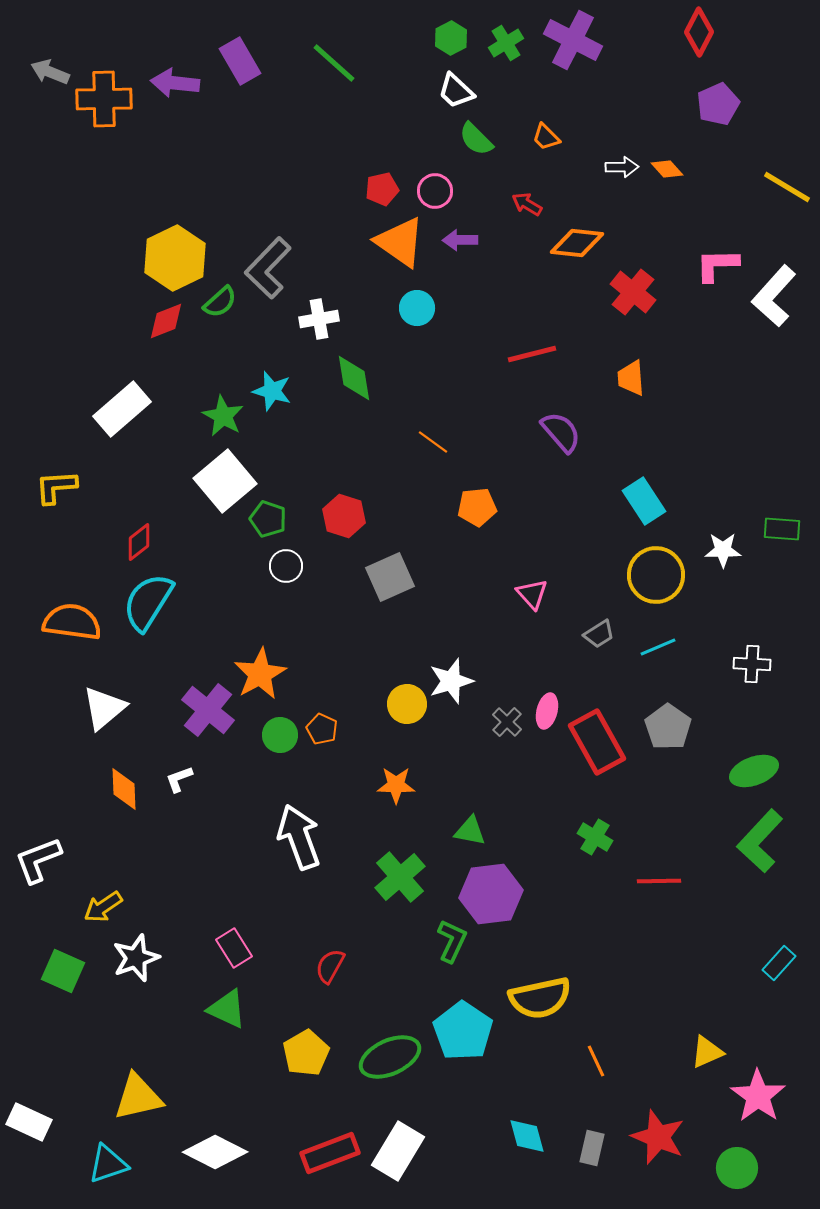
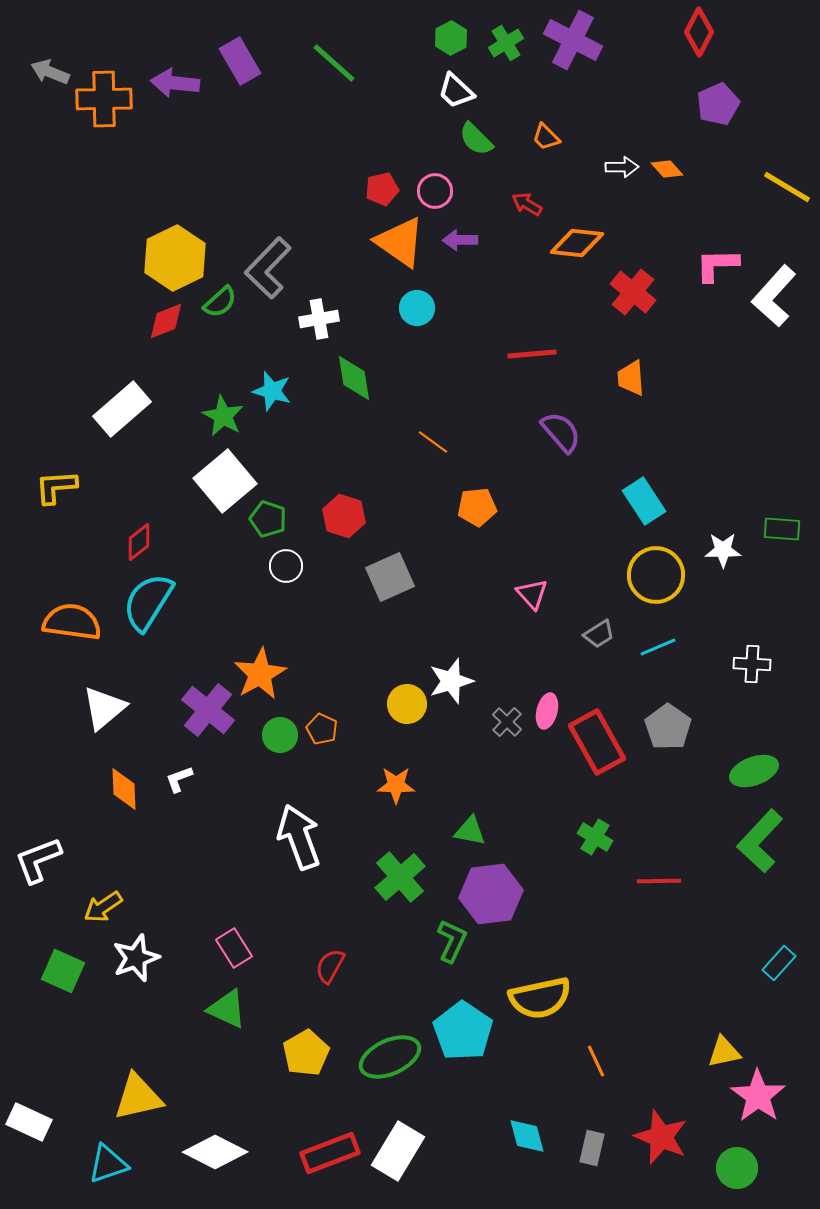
red line at (532, 354): rotated 9 degrees clockwise
yellow triangle at (707, 1052): moved 17 px right; rotated 12 degrees clockwise
red star at (658, 1137): moved 3 px right
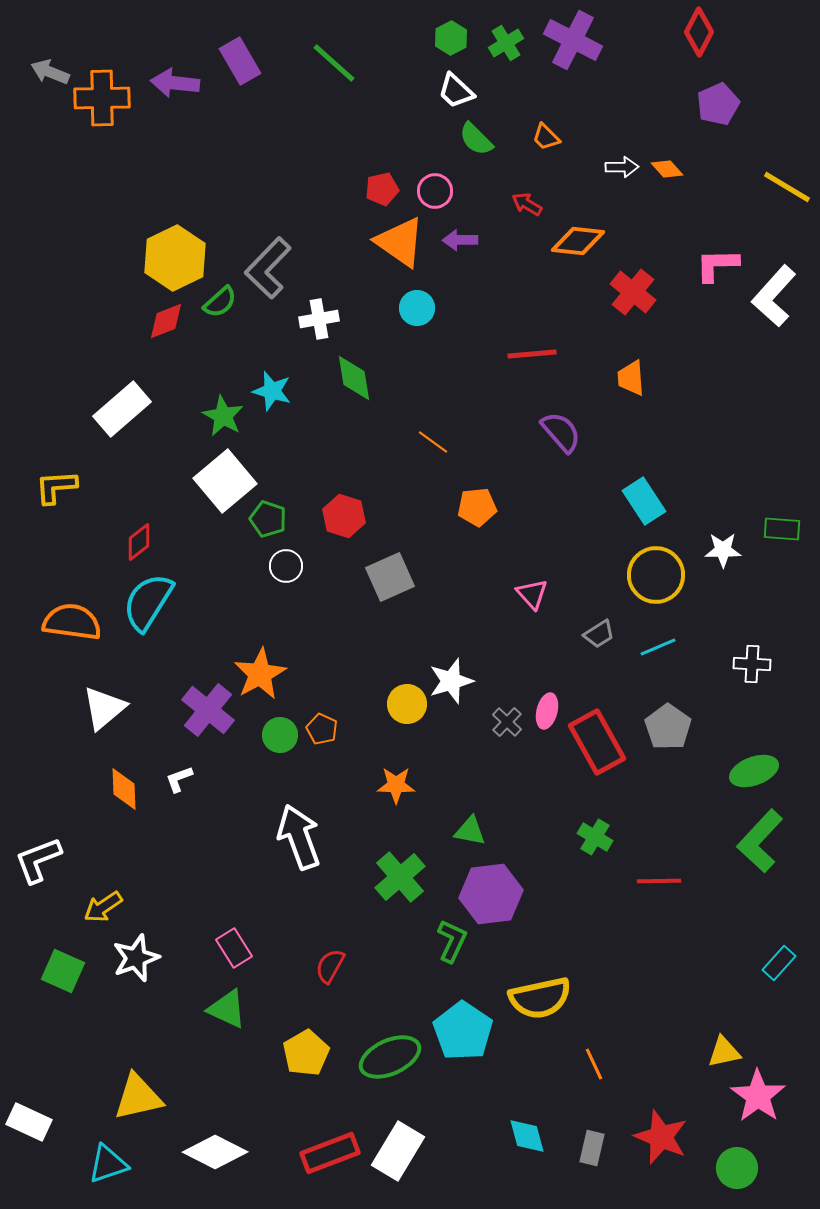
orange cross at (104, 99): moved 2 px left, 1 px up
orange diamond at (577, 243): moved 1 px right, 2 px up
orange line at (596, 1061): moved 2 px left, 3 px down
